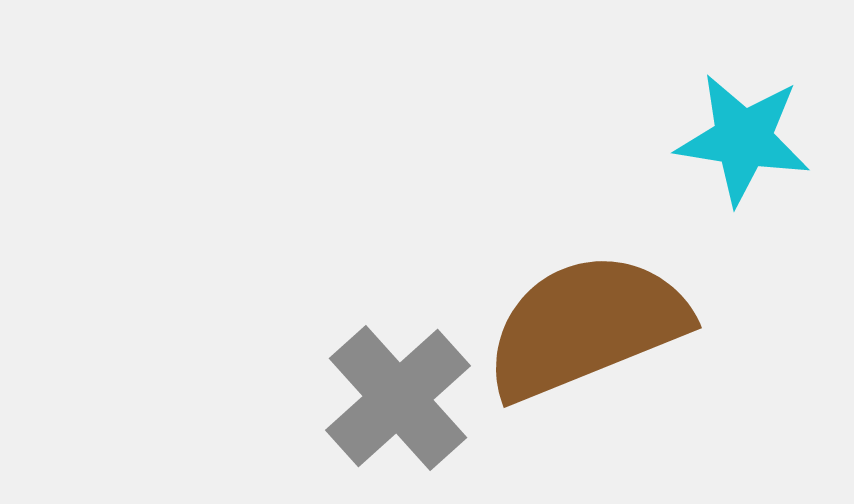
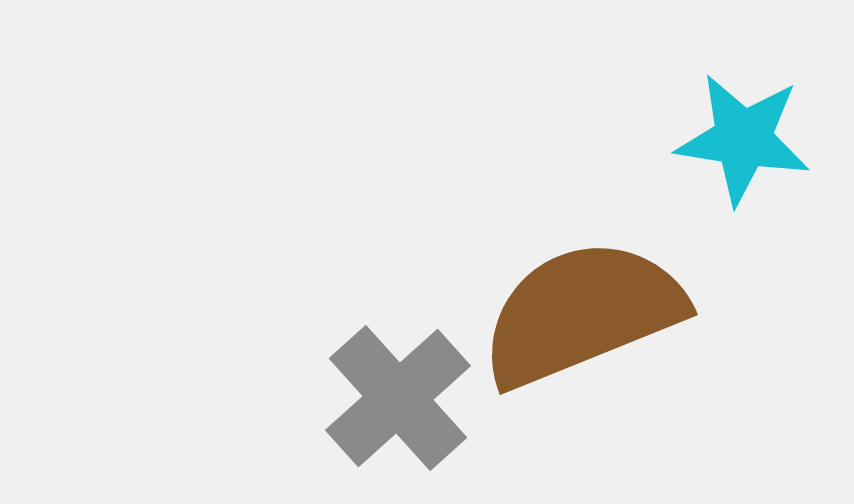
brown semicircle: moved 4 px left, 13 px up
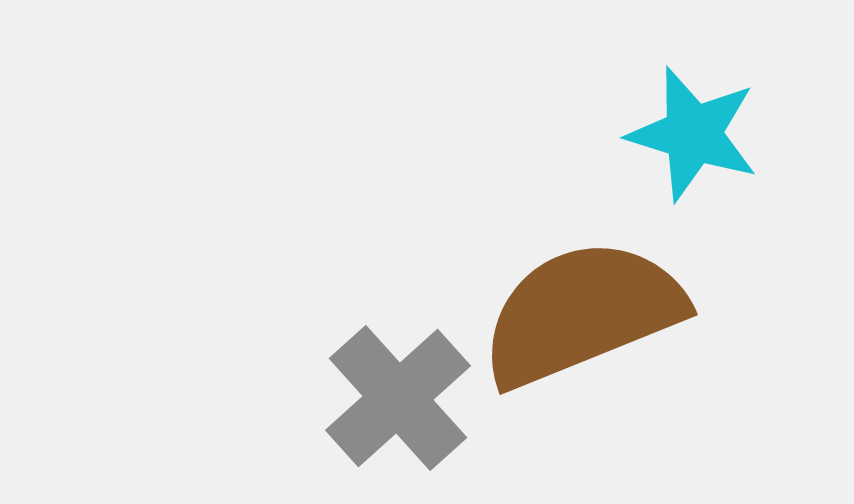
cyan star: moved 50 px left, 5 px up; rotated 8 degrees clockwise
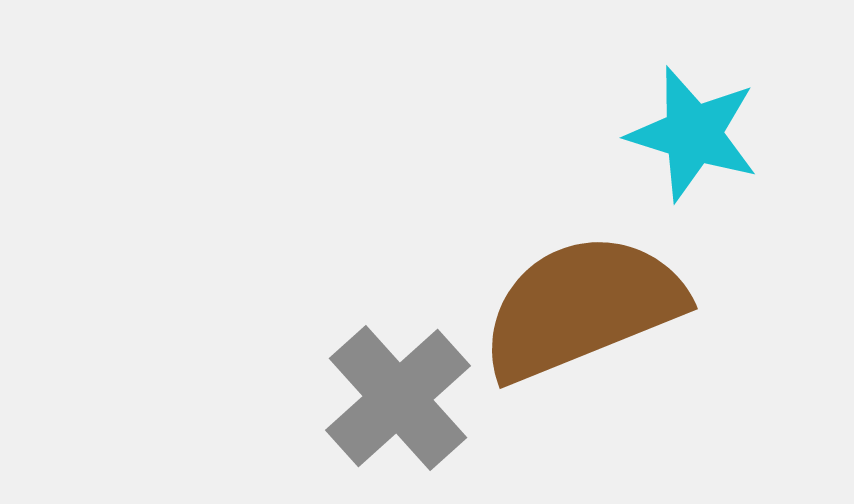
brown semicircle: moved 6 px up
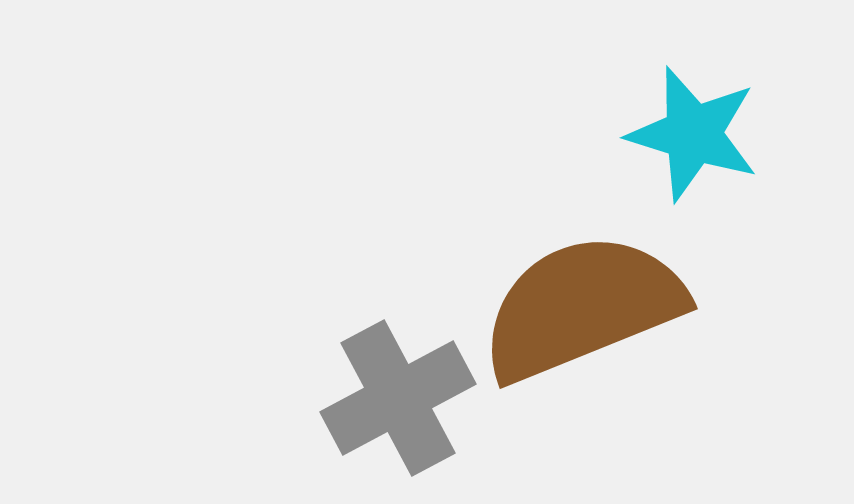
gray cross: rotated 14 degrees clockwise
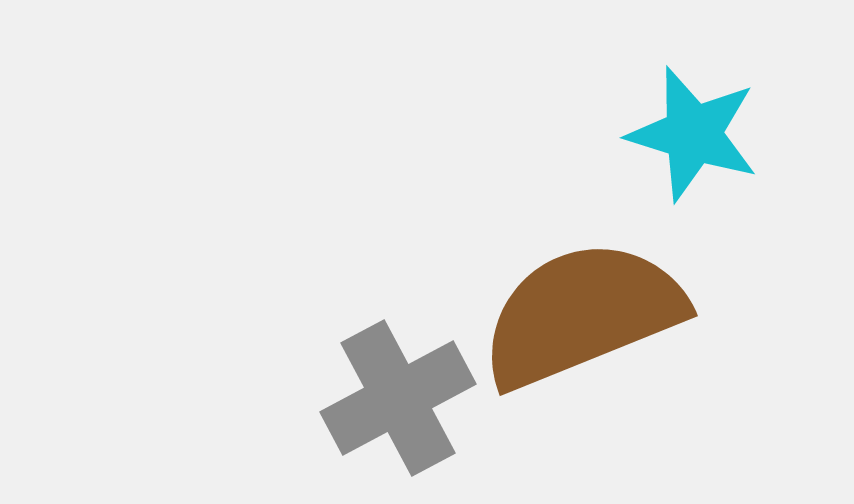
brown semicircle: moved 7 px down
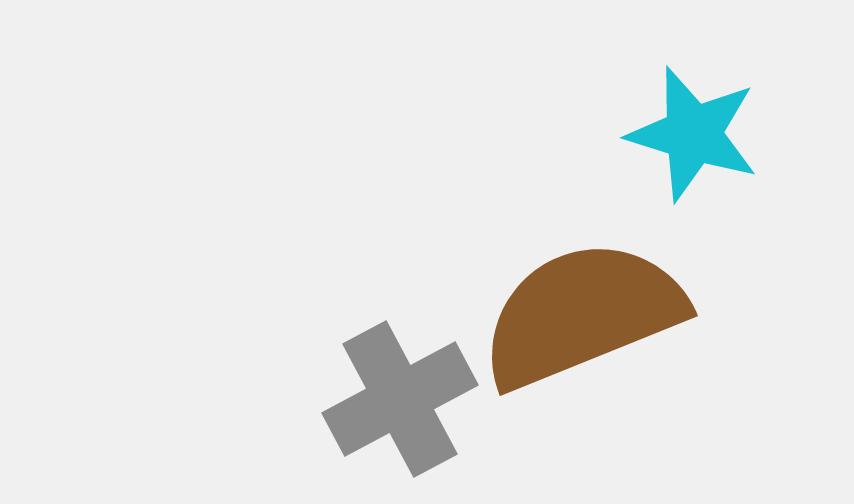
gray cross: moved 2 px right, 1 px down
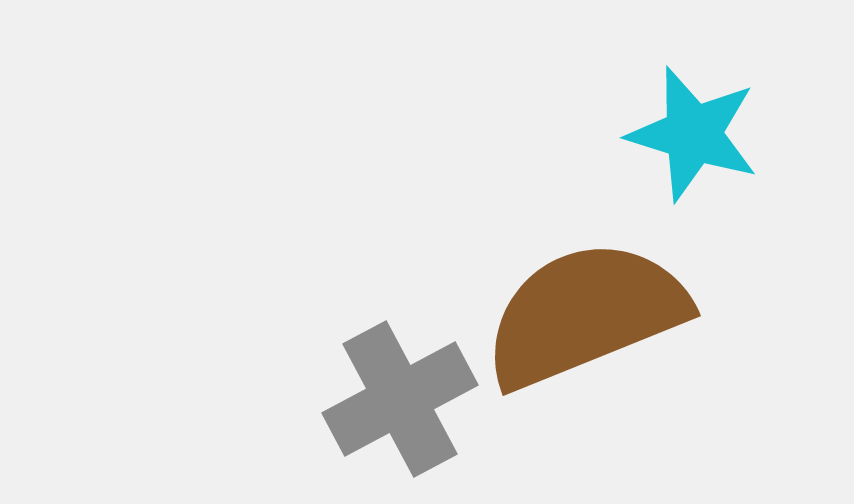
brown semicircle: moved 3 px right
